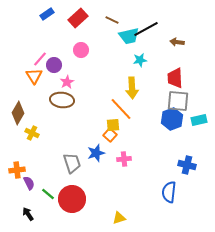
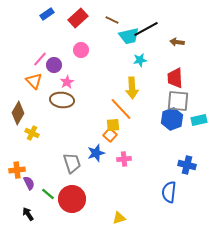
orange triangle: moved 5 px down; rotated 12 degrees counterclockwise
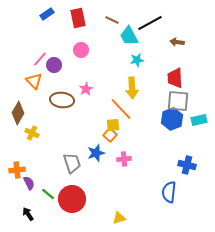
red rectangle: rotated 60 degrees counterclockwise
black line: moved 4 px right, 6 px up
cyan trapezoid: rotated 75 degrees clockwise
cyan star: moved 3 px left
pink star: moved 19 px right, 7 px down
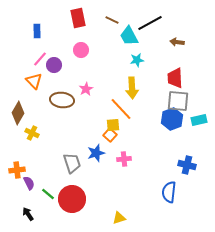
blue rectangle: moved 10 px left, 17 px down; rotated 56 degrees counterclockwise
